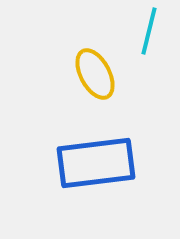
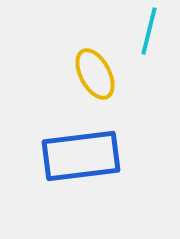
blue rectangle: moved 15 px left, 7 px up
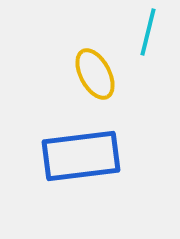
cyan line: moved 1 px left, 1 px down
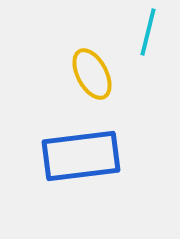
yellow ellipse: moved 3 px left
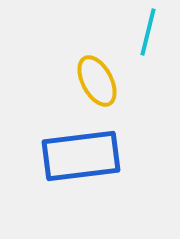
yellow ellipse: moved 5 px right, 7 px down
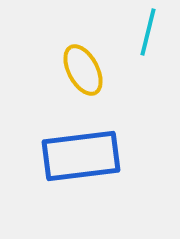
yellow ellipse: moved 14 px left, 11 px up
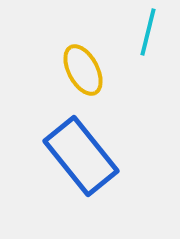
blue rectangle: rotated 58 degrees clockwise
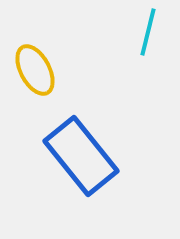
yellow ellipse: moved 48 px left
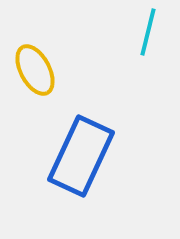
blue rectangle: rotated 64 degrees clockwise
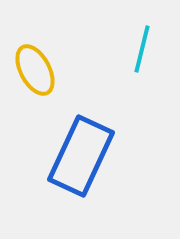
cyan line: moved 6 px left, 17 px down
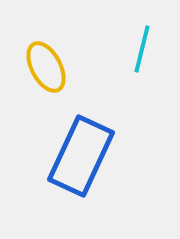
yellow ellipse: moved 11 px right, 3 px up
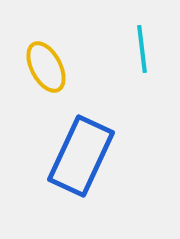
cyan line: rotated 21 degrees counterclockwise
